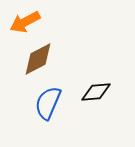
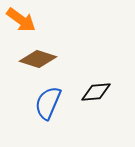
orange arrow: moved 4 px left, 2 px up; rotated 116 degrees counterclockwise
brown diamond: rotated 45 degrees clockwise
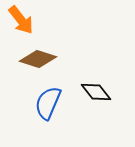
orange arrow: rotated 16 degrees clockwise
black diamond: rotated 56 degrees clockwise
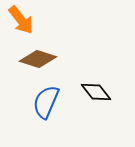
blue semicircle: moved 2 px left, 1 px up
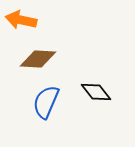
orange arrow: rotated 140 degrees clockwise
brown diamond: rotated 15 degrees counterclockwise
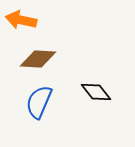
blue semicircle: moved 7 px left
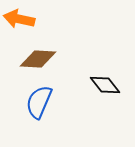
orange arrow: moved 2 px left, 1 px up
black diamond: moved 9 px right, 7 px up
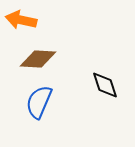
orange arrow: moved 2 px right, 1 px down
black diamond: rotated 20 degrees clockwise
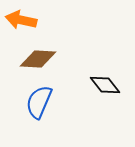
black diamond: rotated 20 degrees counterclockwise
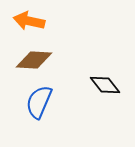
orange arrow: moved 8 px right, 1 px down
brown diamond: moved 4 px left, 1 px down
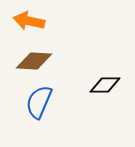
brown diamond: moved 1 px down
black diamond: rotated 52 degrees counterclockwise
